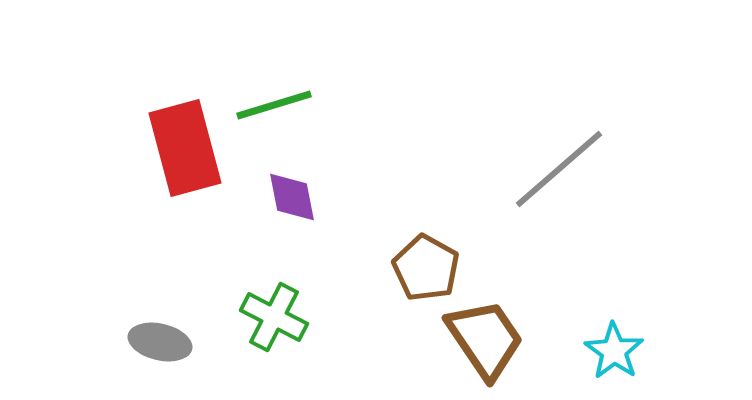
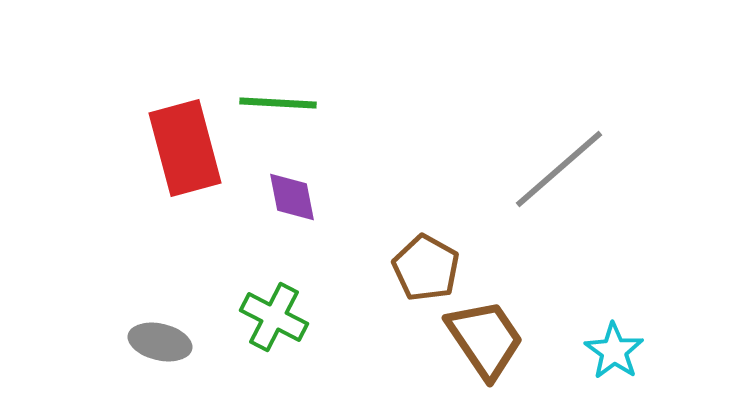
green line: moved 4 px right, 2 px up; rotated 20 degrees clockwise
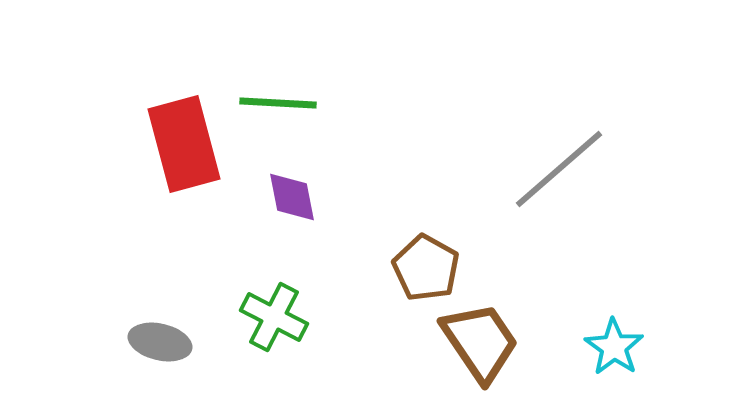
red rectangle: moved 1 px left, 4 px up
brown trapezoid: moved 5 px left, 3 px down
cyan star: moved 4 px up
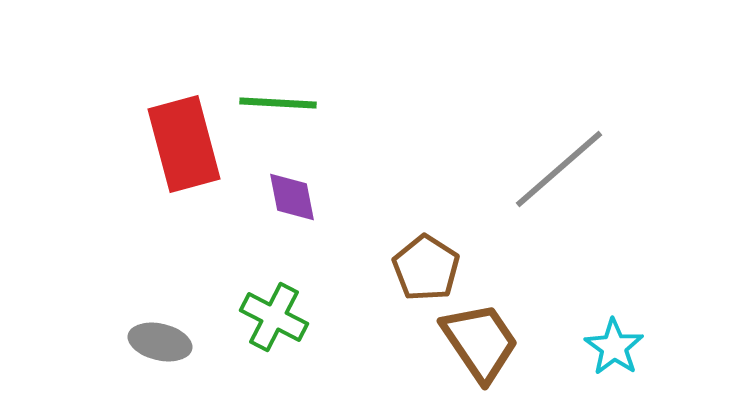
brown pentagon: rotated 4 degrees clockwise
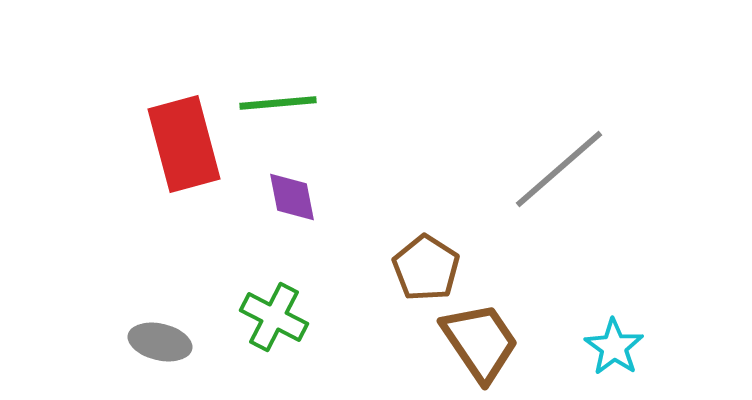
green line: rotated 8 degrees counterclockwise
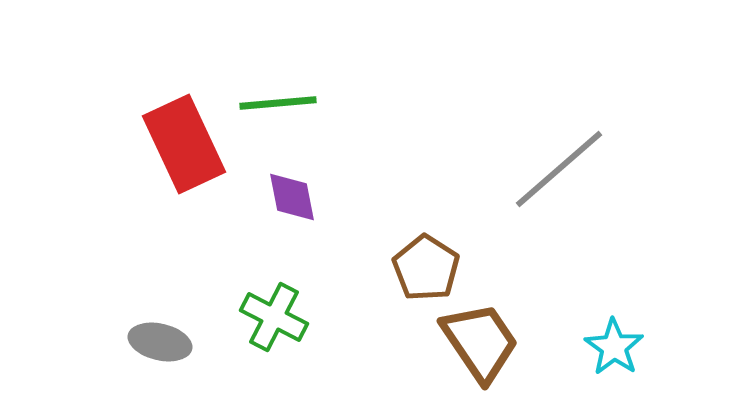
red rectangle: rotated 10 degrees counterclockwise
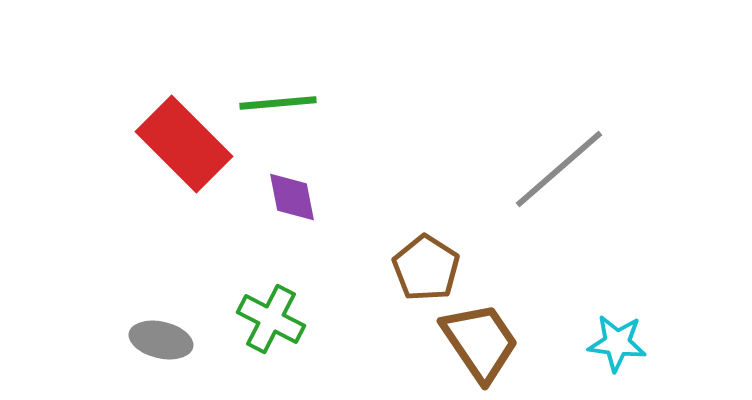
red rectangle: rotated 20 degrees counterclockwise
green cross: moved 3 px left, 2 px down
gray ellipse: moved 1 px right, 2 px up
cyan star: moved 3 px right, 4 px up; rotated 28 degrees counterclockwise
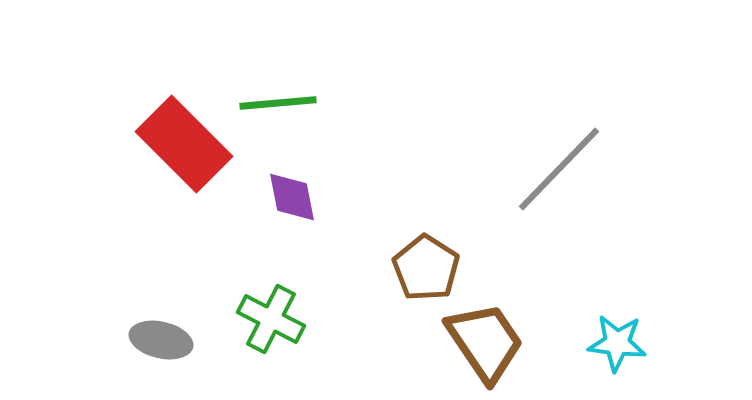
gray line: rotated 5 degrees counterclockwise
brown trapezoid: moved 5 px right
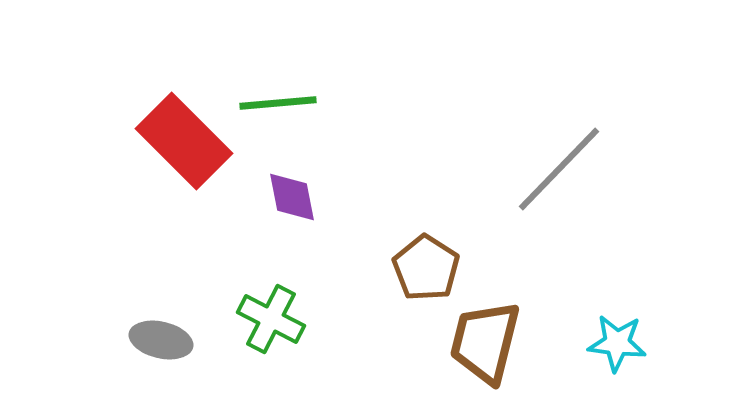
red rectangle: moved 3 px up
brown trapezoid: rotated 132 degrees counterclockwise
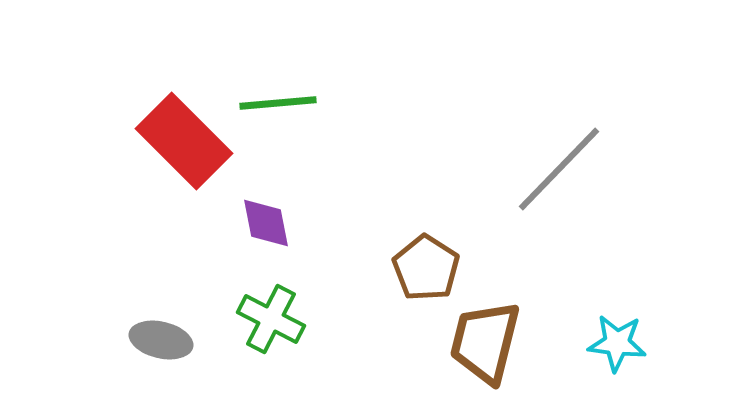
purple diamond: moved 26 px left, 26 px down
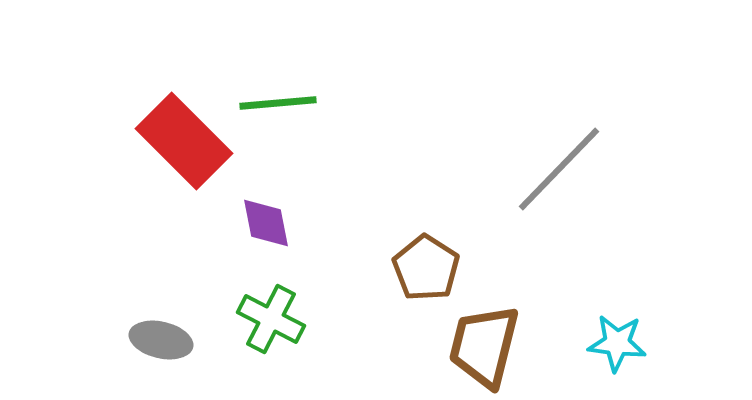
brown trapezoid: moved 1 px left, 4 px down
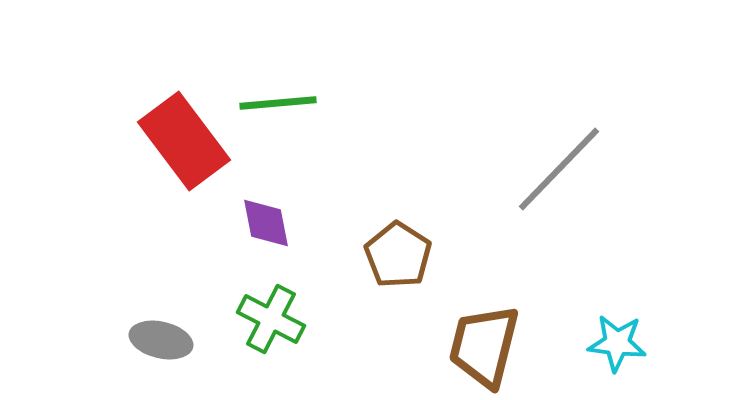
red rectangle: rotated 8 degrees clockwise
brown pentagon: moved 28 px left, 13 px up
